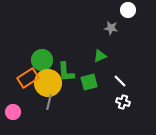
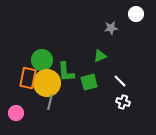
white circle: moved 8 px right, 4 px down
gray star: rotated 16 degrees counterclockwise
orange rectangle: rotated 45 degrees counterclockwise
yellow circle: moved 1 px left
gray line: moved 1 px right
pink circle: moved 3 px right, 1 px down
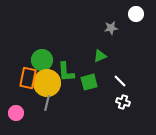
gray line: moved 3 px left, 1 px down
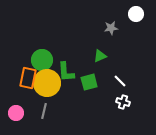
gray line: moved 3 px left, 8 px down
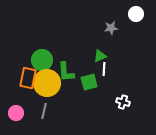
white line: moved 16 px left, 12 px up; rotated 48 degrees clockwise
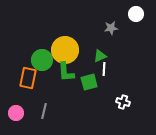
yellow circle: moved 18 px right, 33 px up
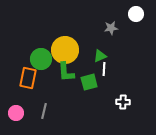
green circle: moved 1 px left, 1 px up
white cross: rotated 16 degrees counterclockwise
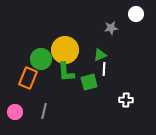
green triangle: moved 1 px up
orange rectangle: rotated 10 degrees clockwise
white cross: moved 3 px right, 2 px up
pink circle: moved 1 px left, 1 px up
